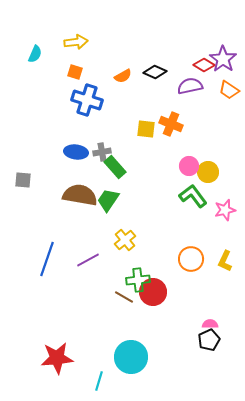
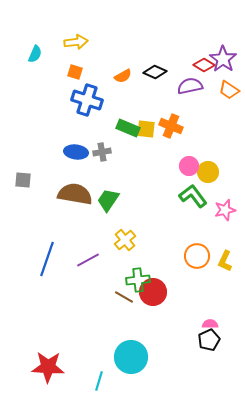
orange cross: moved 2 px down
green rectangle: moved 13 px right, 39 px up; rotated 25 degrees counterclockwise
brown semicircle: moved 5 px left, 1 px up
orange circle: moved 6 px right, 3 px up
red star: moved 9 px left, 9 px down; rotated 8 degrees clockwise
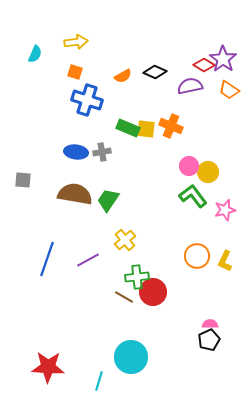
green cross: moved 1 px left, 3 px up
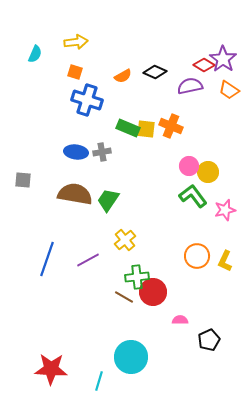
pink semicircle: moved 30 px left, 4 px up
red star: moved 3 px right, 2 px down
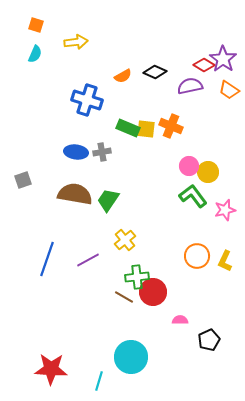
orange square: moved 39 px left, 47 px up
gray square: rotated 24 degrees counterclockwise
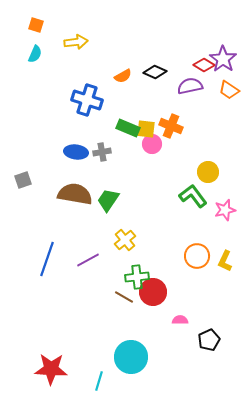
pink circle: moved 37 px left, 22 px up
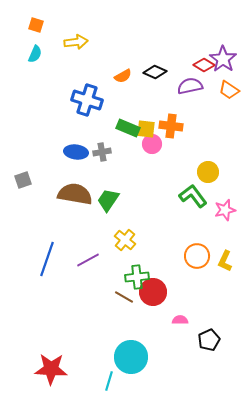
orange cross: rotated 15 degrees counterclockwise
yellow cross: rotated 10 degrees counterclockwise
cyan line: moved 10 px right
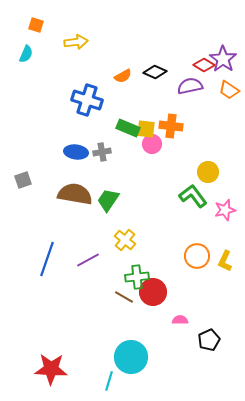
cyan semicircle: moved 9 px left
